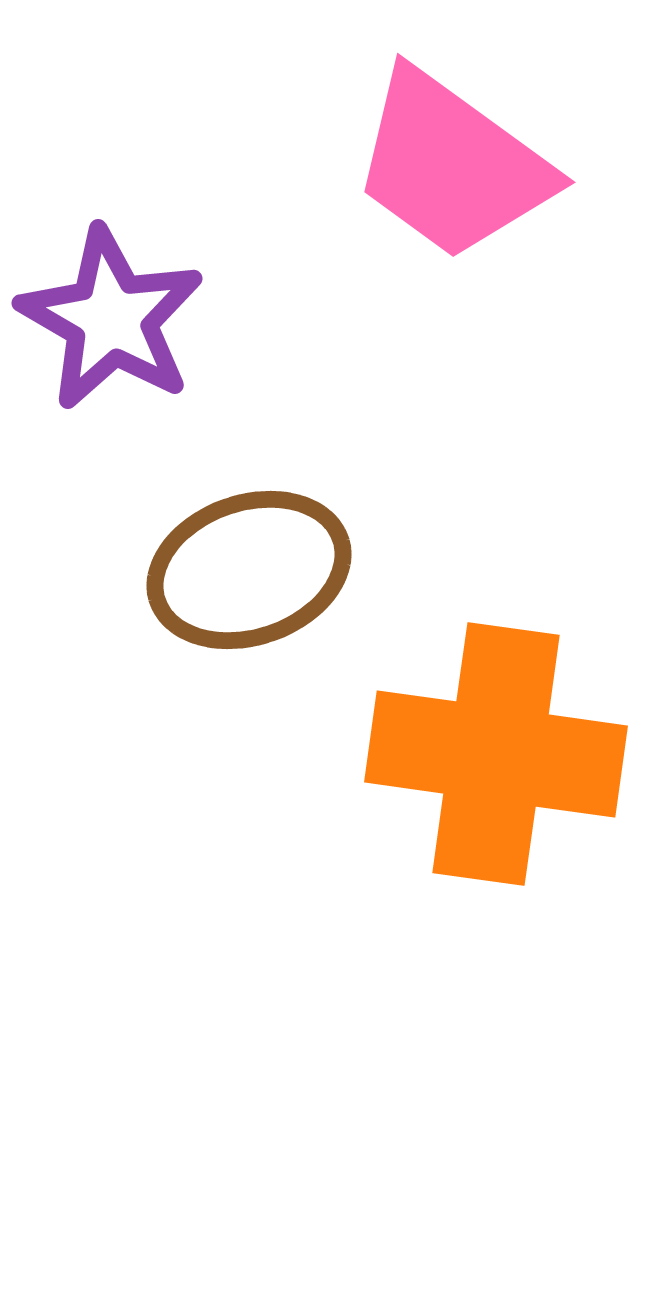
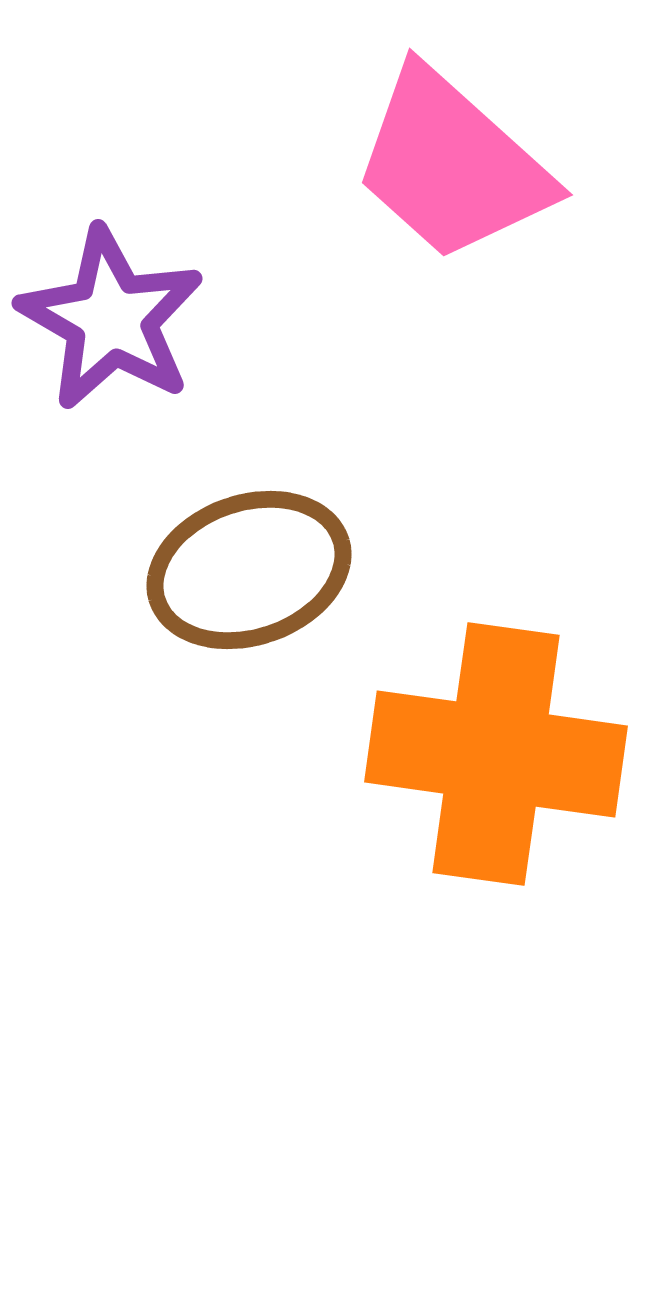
pink trapezoid: rotated 6 degrees clockwise
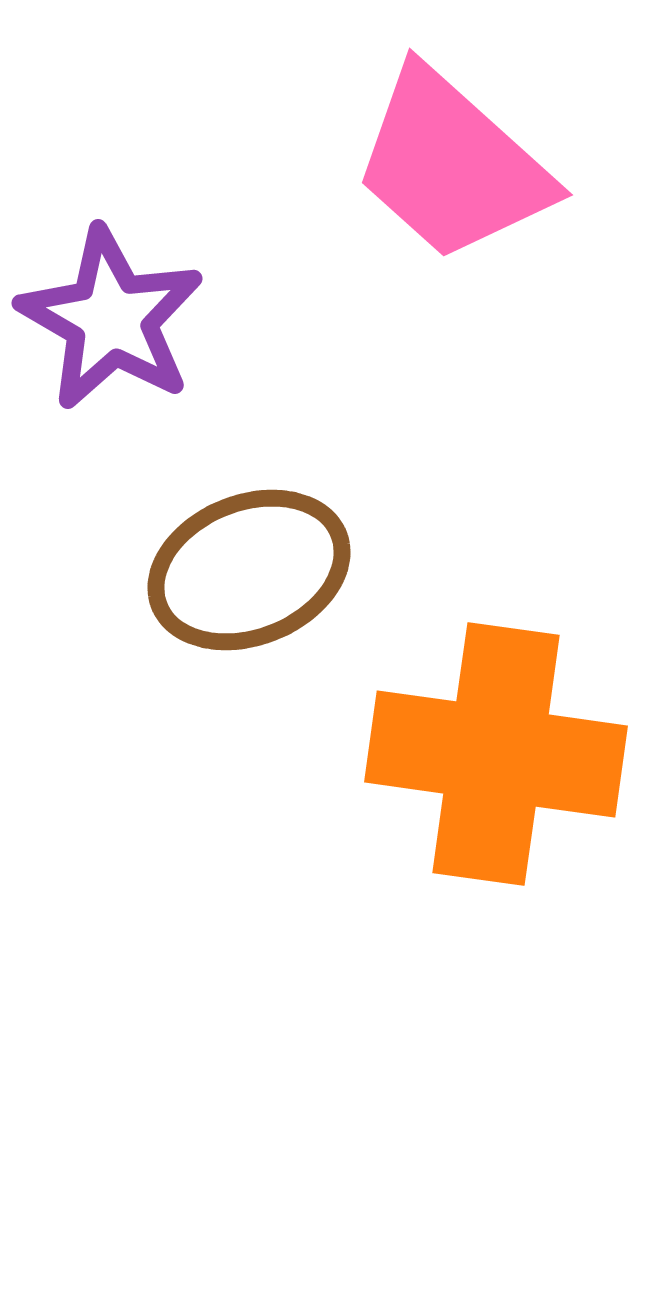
brown ellipse: rotated 3 degrees counterclockwise
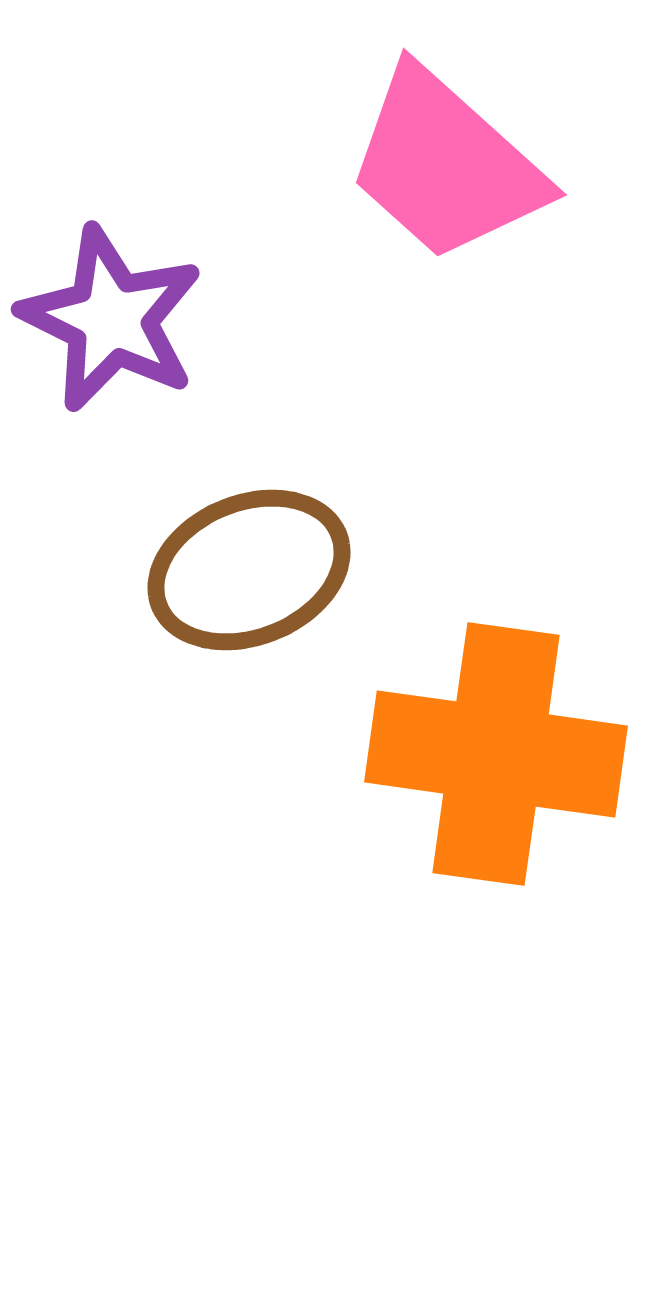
pink trapezoid: moved 6 px left
purple star: rotated 4 degrees counterclockwise
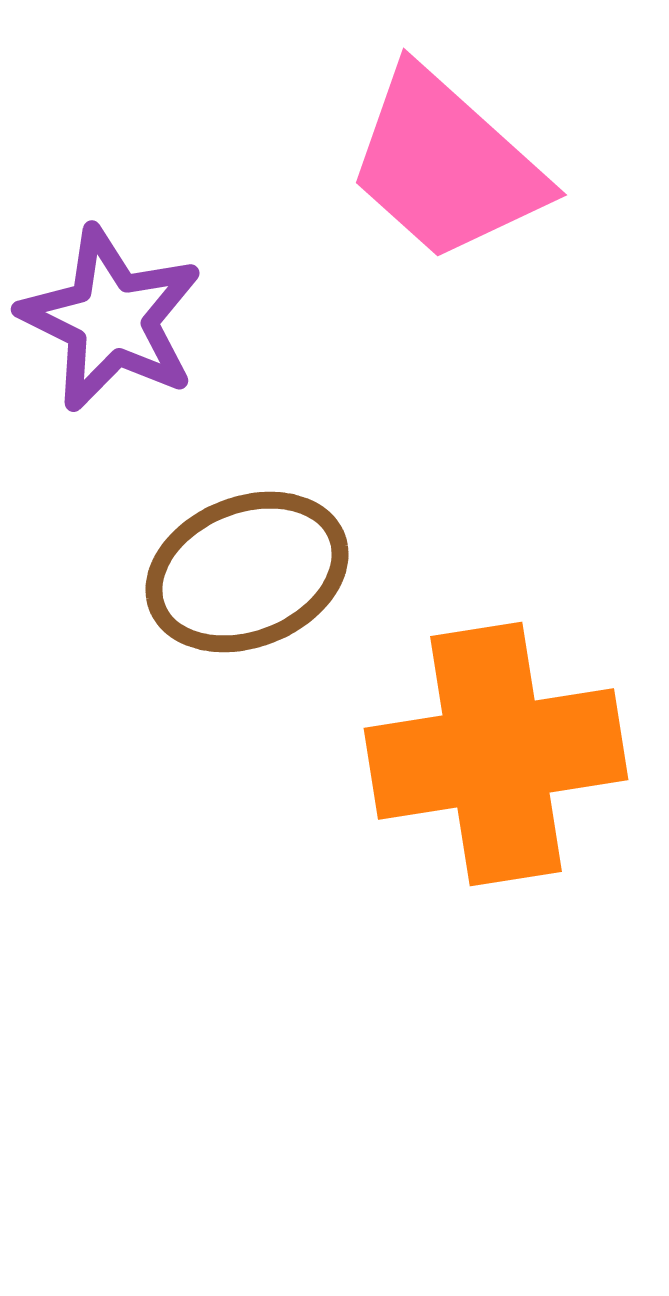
brown ellipse: moved 2 px left, 2 px down
orange cross: rotated 17 degrees counterclockwise
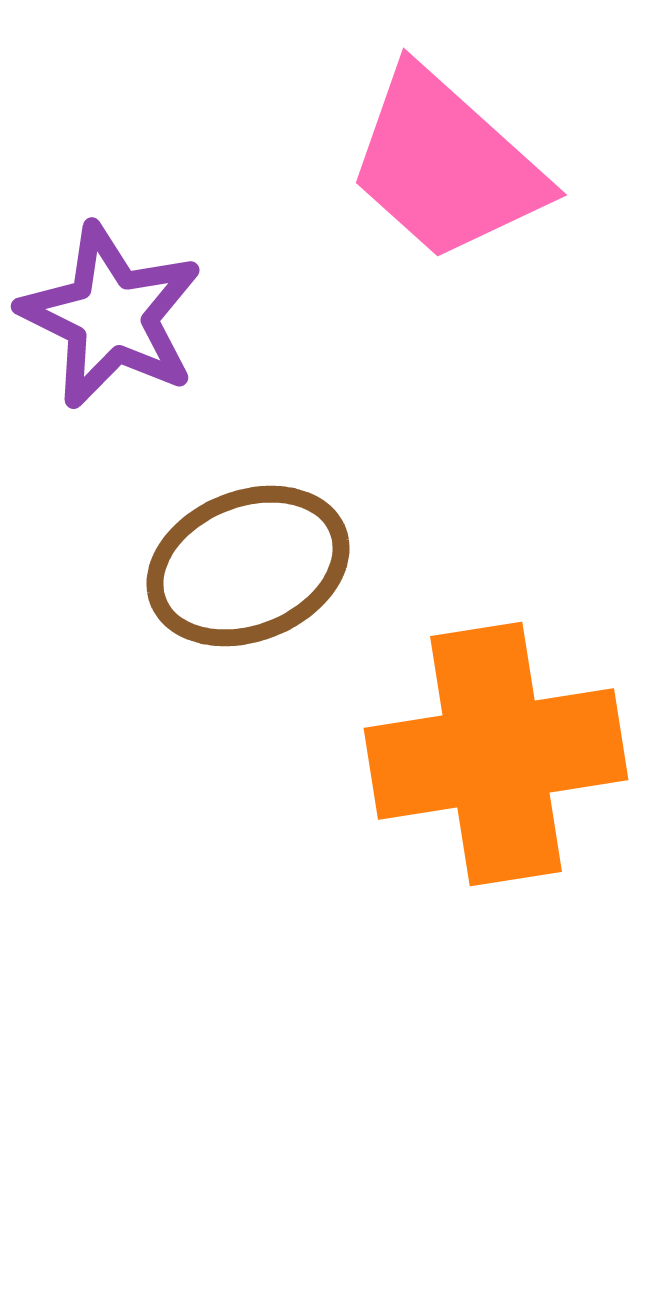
purple star: moved 3 px up
brown ellipse: moved 1 px right, 6 px up
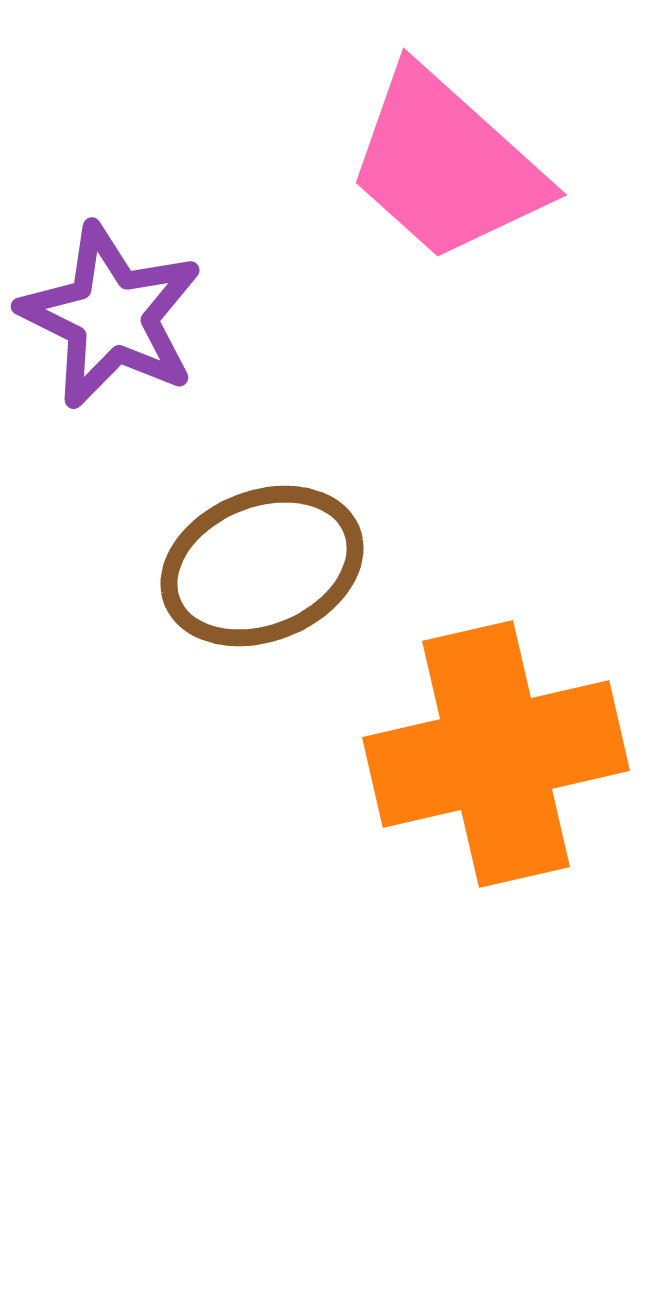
brown ellipse: moved 14 px right
orange cross: rotated 4 degrees counterclockwise
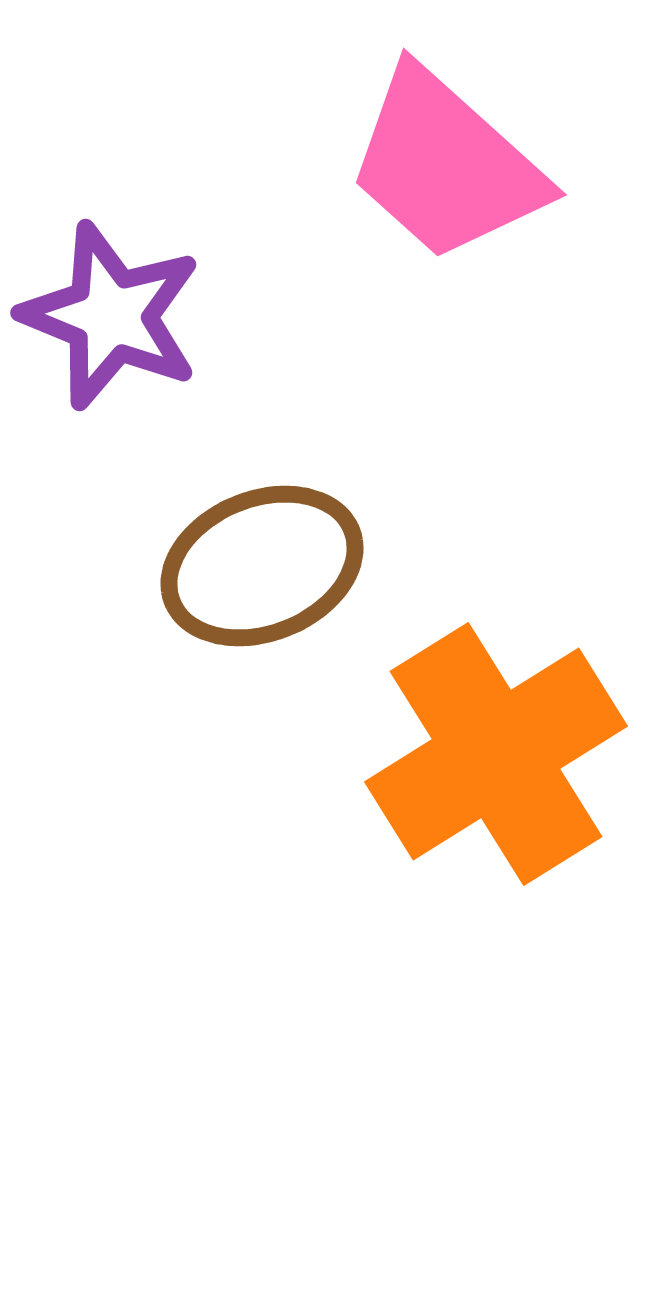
purple star: rotated 4 degrees counterclockwise
orange cross: rotated 19 degrees counterclockwise
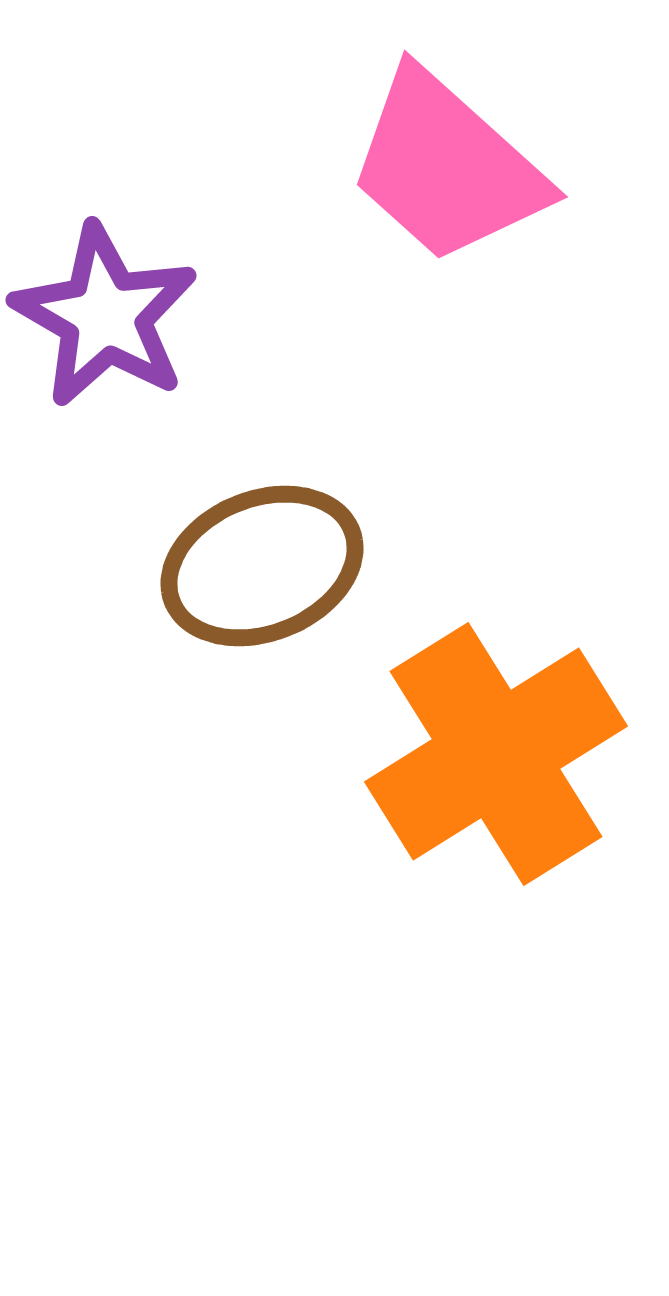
pink trapezoid: moved 1 px right, 2 px down
purple star: moved 6 px left; rotated 8 degrees clockwise
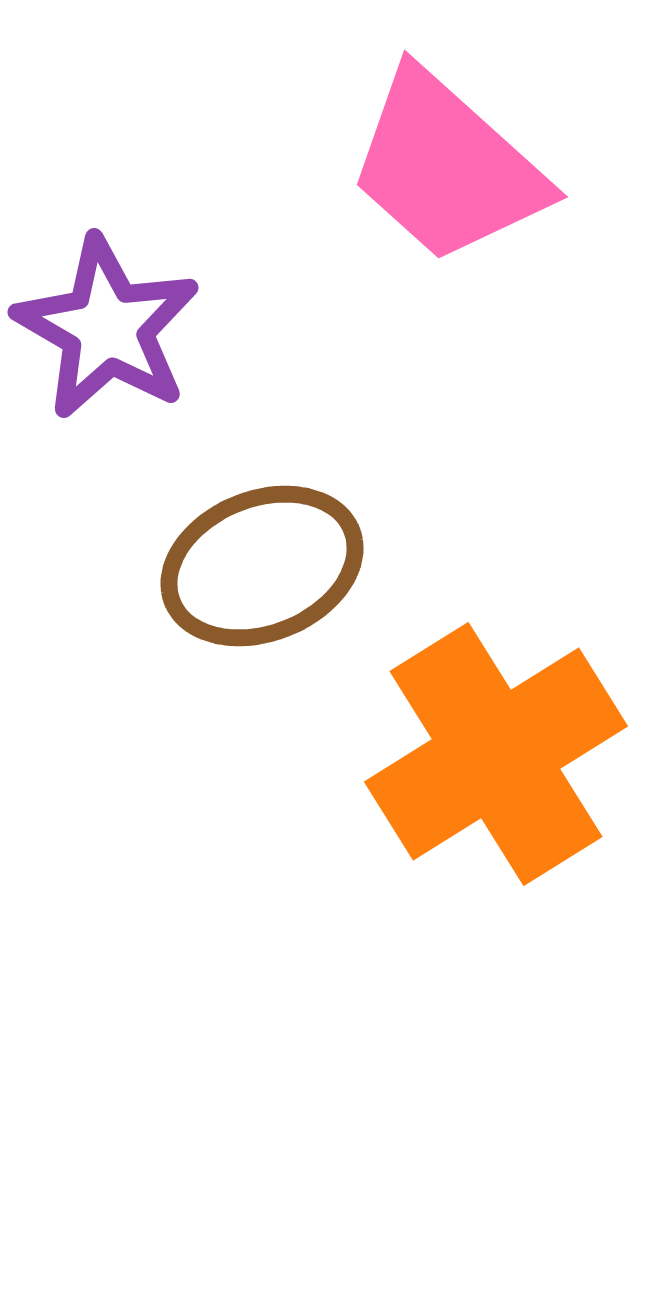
purple star: moved 2 px right, 12 px down
